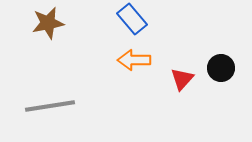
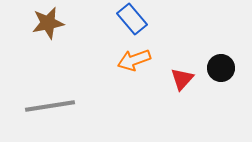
orange arrow: rotated 20 degrees counterclockwise
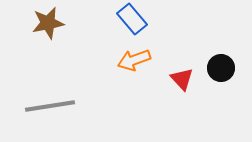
red triangle: rotated 25 degrees counterclockwise
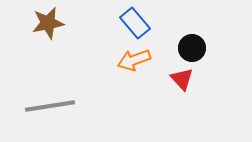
blue rectangle: moved 3 px right, 4 px down
black circle: moved 29 px left, 20 px up
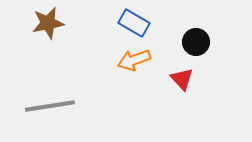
blue rectangle: moved 1 px left; rotated 20 degrees counterclockwise
black circle: moved 4 px right, 6 px up
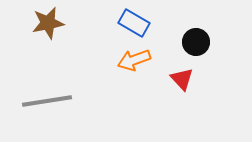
gray line: moved 3 px left, 5 px up
